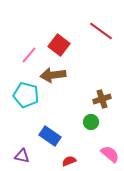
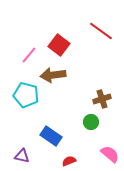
blue rectangle: moved 1 px right
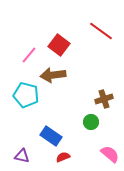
brown cross: moved 2 px right
red semicircle: moved 6 px left, 4 px up
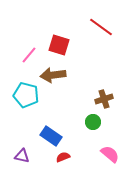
red line: moved 4 px up
red square: rotated 20 degrees counterclockwise
green circle: moved 2 px right
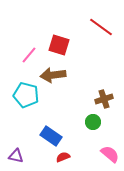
purple triangle: moved 6 px left
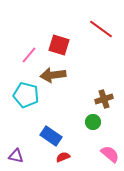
red line: moved 2 px down
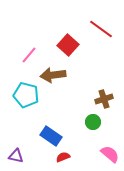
red square: moved 9 px right; rotated 25 degrees clockwise
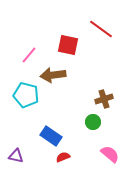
red square: rotated 30 degrees counterclockwise
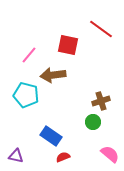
brown cross: moved 3 px left, 2 px down
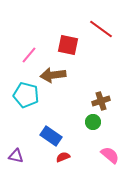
pink semicircle: moved 1 px down
